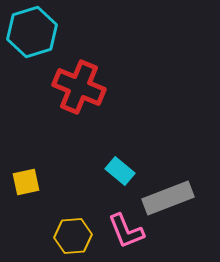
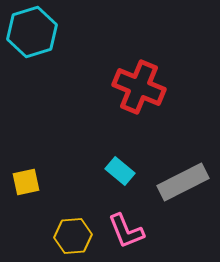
red cross: moved 60 px right
gray rectangle: moved 15 px right, 16 px up; rotated 6 degrees counterclockwise
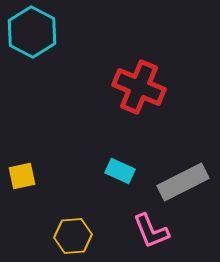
cyan hexagon: rotated 15 degrees counterclockwise
cyan rectangle: rotated 16 degrees counterclockwise
yellow square: moved 4 px left, 6 px up
pink L-shape: moved 25 px right
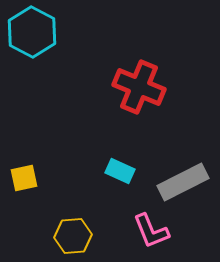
yellow square: moved 2 px right, 2 px down
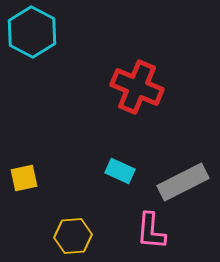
red cross: moved 2 px left
pink L-shape: rotated 27 degrees clockwise
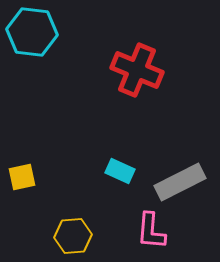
cyan hexagon: rotated 21 degrees counterclockwise
red cross: moved 17 px up
yellow square: moved 2 px left, 1 px up
gray rectangle: moved 3 px left
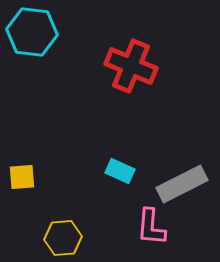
red cross: moved 6 px left, 4 px up
yellow square: rotated 8 degrees clockwise
gray rectangle: moved 2 px right, 2 px down
pink L-shape: moved 4 px up
yellow hexagon: moved 10 px left, 2 px down
